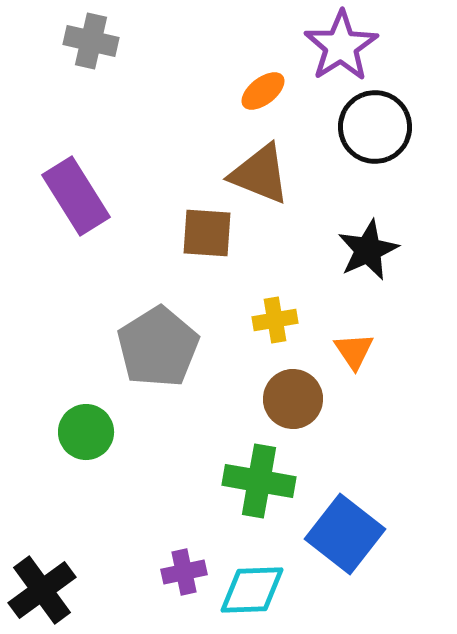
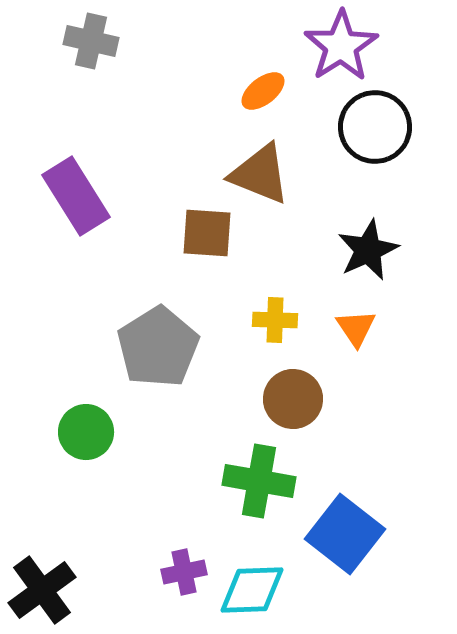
yellow cross: rotated 12 degrees clockwise
orange triangle: moved 2 px right, 23 px up
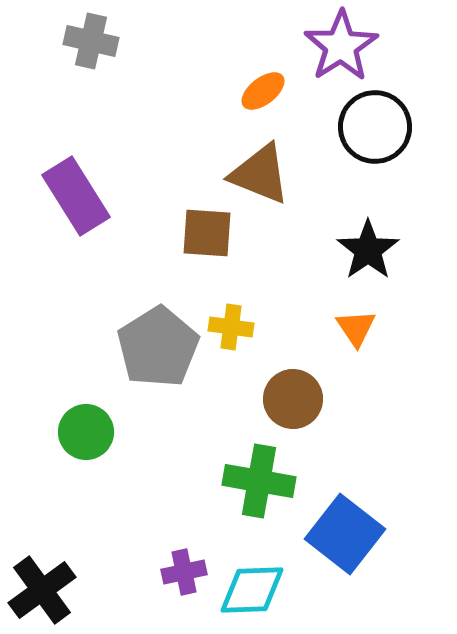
black star: rotated 10 degrees counterclockwise
yellow cross: moved 44 px left, 7 px down; rotated 6 degrees clockwise
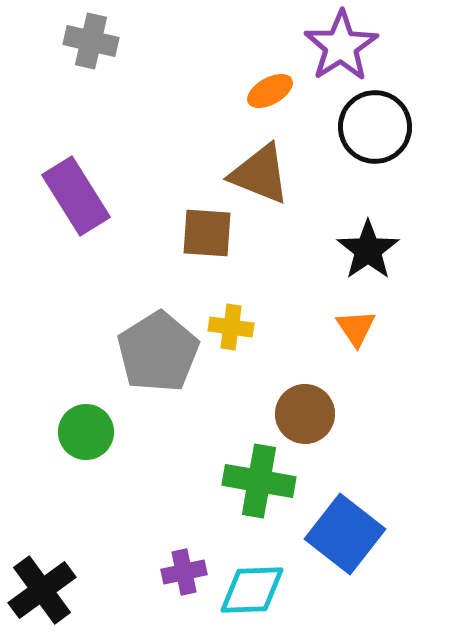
orange ellipse: moved 7 px right; rotated 9 degrees clockwise
gray pentagon: moved 5 px down
brown circle: moved 12 px right, 15 px down
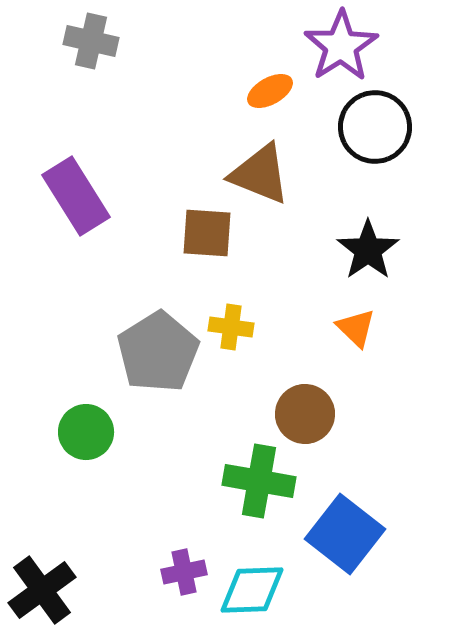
orange triangle: rotated 12 degrees counterclockwise
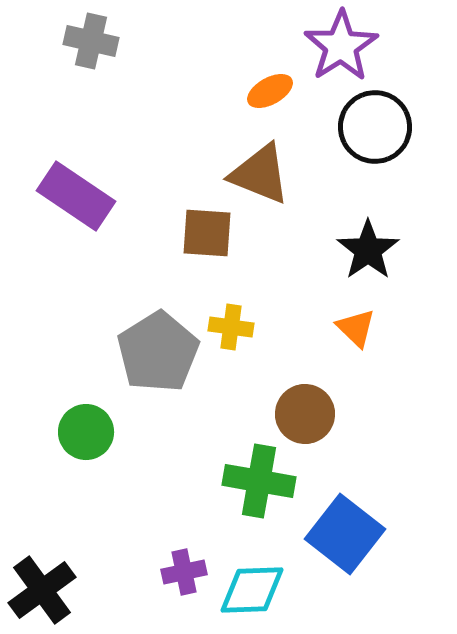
purple rectangle: rotated 24 degrees counterclockwise
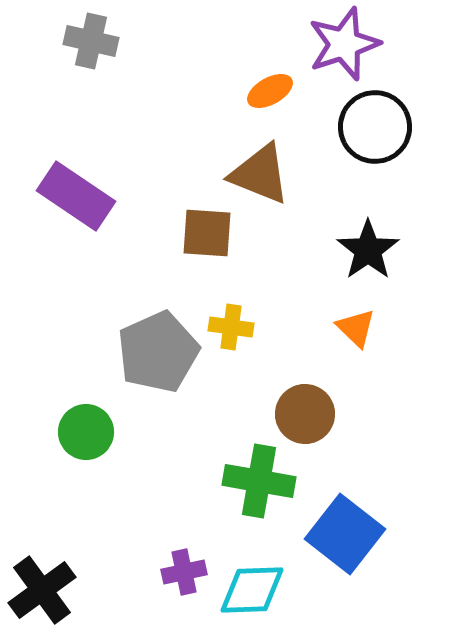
purple star: moved 3 px right, 2 px up; rotated 14 degrees clockwise
gray pentagon: rotated 8 degrees clockwise
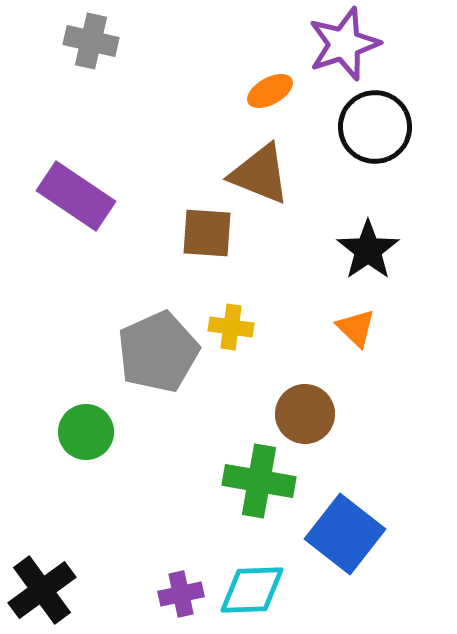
purple cross: moved 3 px left, 22 px down
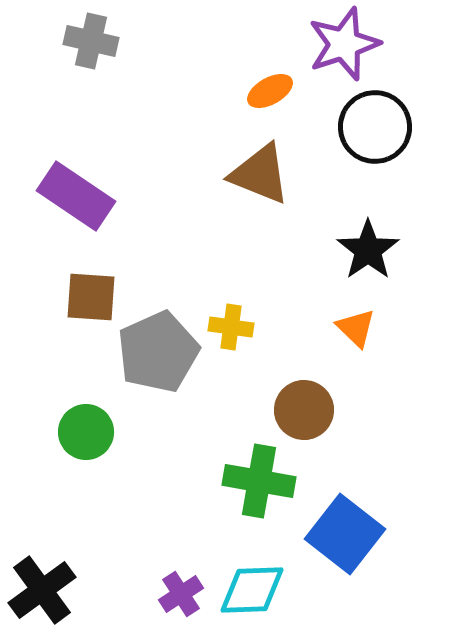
brown square: moved 116 px left, 64 px down
brown circle: moved 1 px left, 4 px up
purple cross: rotated 21 degrees counterclockwise
